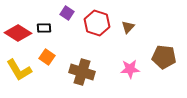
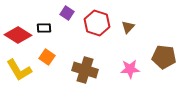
red diamond: moved 2 px down
brown cross: moved 3 px right, 2 px up
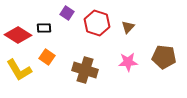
pink star: moved 2 px left, 7 px up
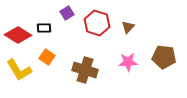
purple square: rotated 24 degrees clockwise
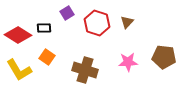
brown triangle: moved 1 px left, 5 px up
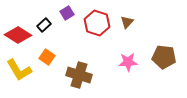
black rectangle: moved 3 px up; rotated 40 degrees counterclockwise
brown cross: moved 6 px left, 5 px down
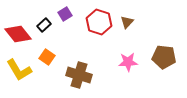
purple square: moved 2 px left, 1 px down
red hexagon: moved 2 px right, 1 px up
red diamond: moved 1 px up; rotated 20 degrees clockwise
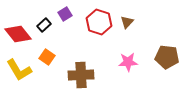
brown pentagon: moved 3 px right
brown cross: moved 2 px right; rotated 20 degrees counterclockwise
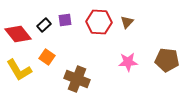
purple square: moved 6 px down; rotated 24 degrees clockwise
red hexagon: rotated 15 degrees counterclockwise
brown pentagon: moved 3 px down
brown cross: moved 4 px left, 4 px down; rotated 25 degrees clockwise
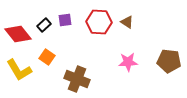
brown triangle: rotated 40 degrees counterclockwise
brown pentagon: moved 2 px right, 1 px down
